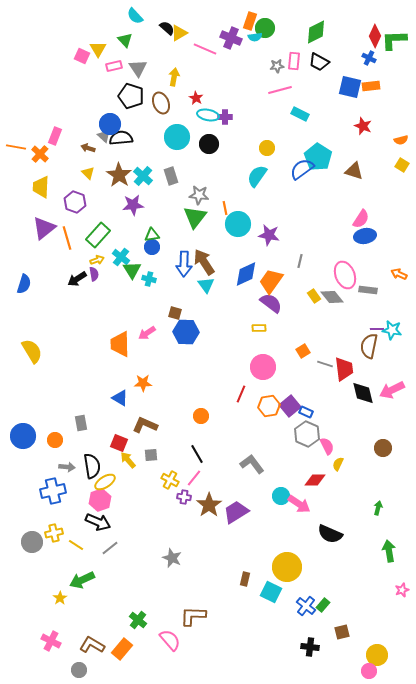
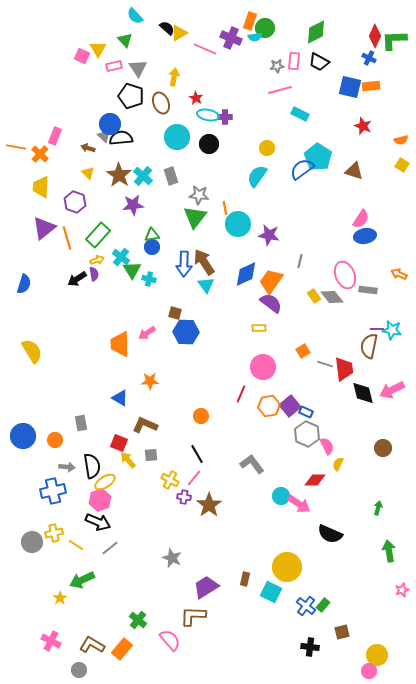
orange star at (143, 383): moved 7 px right, 2 px up
purple trapezoid at (236, 512): moved 30 px left, 75 px down
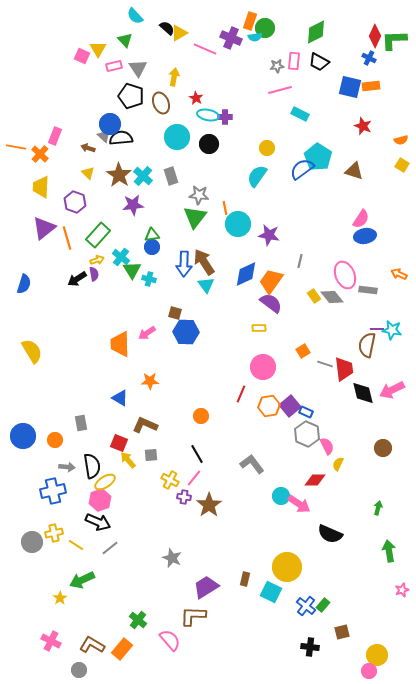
brown semicircle at (369, 346): moved 2 px left, 1 px up
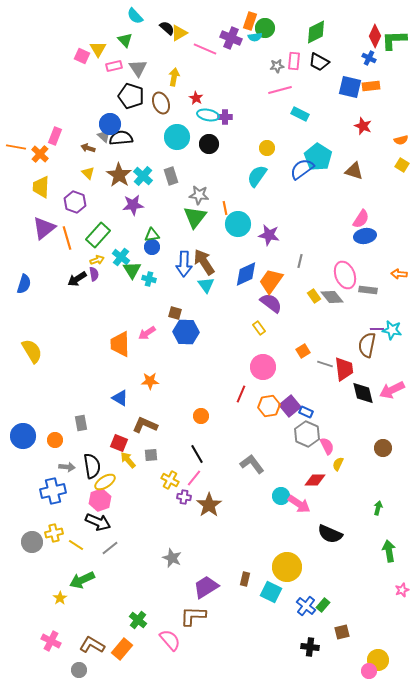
orange arrow at (399, 274): rotated 21 degrees counterclockwise
yellow rectangle at (259, 328): rotated 56 degrees clockwise
yellow circle at (377, 655): moved 1 px right, 5 px down
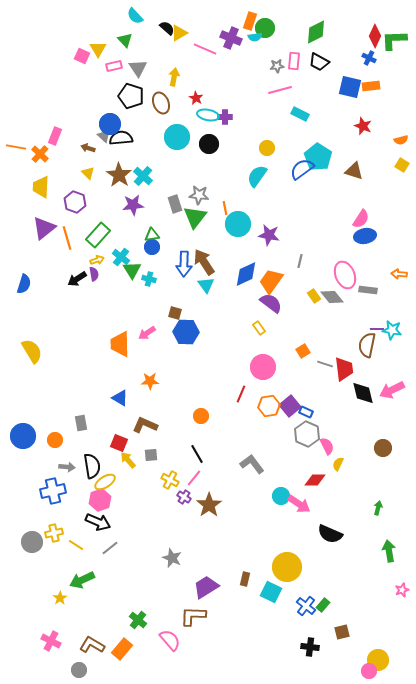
gray rectangle at (171, 176): moved 4 px right, 28 px down
purple cross at (184, 497): rotated 24 degrees clockwise
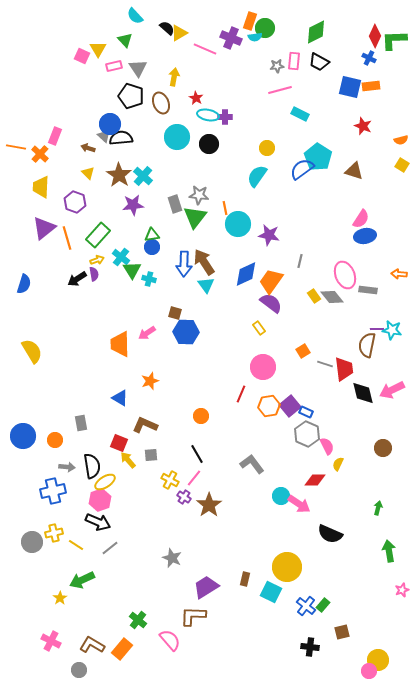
orange star at (150, 381): rotated 18 degrees counterclockwise
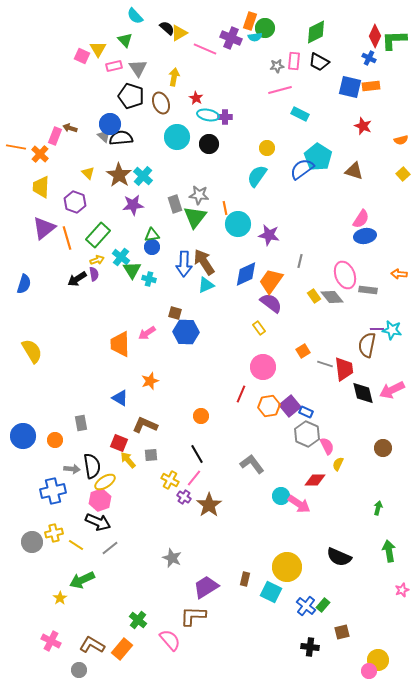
brown arrow at (88, 148): moved 18 px left, 20 px up
yellow square at (402, 165): moved 1 px right, 9 px down; rotated 16 degrees clockwise
cyan triangle at (206, 285): rotated 42 degrees clockwise
gray arrow at (67, 467): moved 5 px right, 2 px down
black semicircle at (330, 534): moved 9 px right, 23 px down
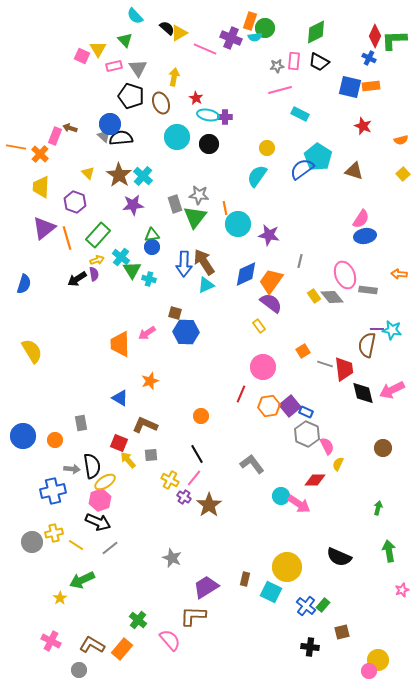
yellow rectangle at (259, 328): moved 2 px up
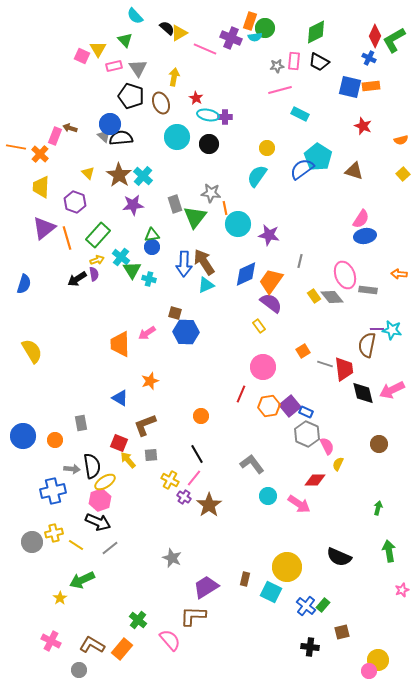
green L-shape at (394, 40): rotated 28 degrees counterclockwise
gray star at (199, 195): moved 12 px right, 2 px up
brown L-shape at (145, 425): rotated 45 degrees counterclockwise
brown circle at (383, 448): moved 4 px left, 4 px up
cyan circle at (281, 496): moved 13 px left
